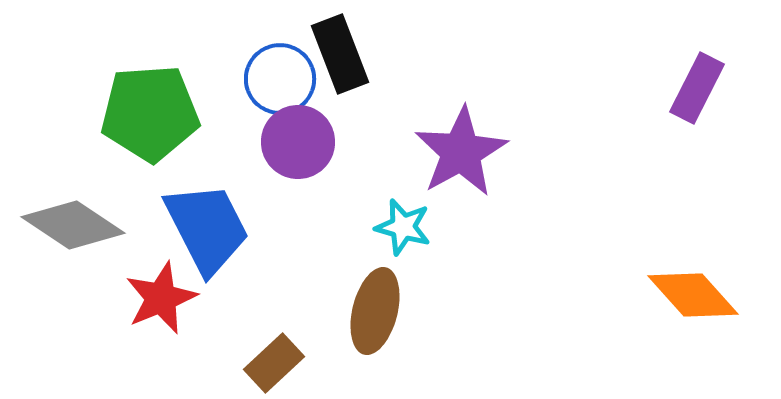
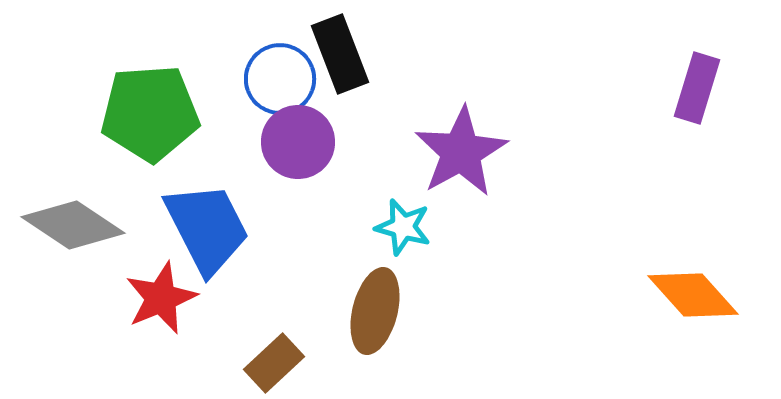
purple rectangle: rotated 10 degrees counterclockwise
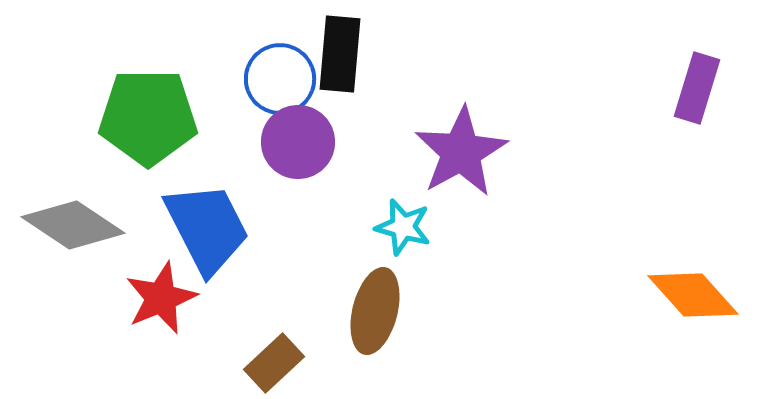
black rectangle: rotated 26 degrees clockwise
green pentagon: moved 2 px left, 4 px down; rotated 4 degrees clockwise
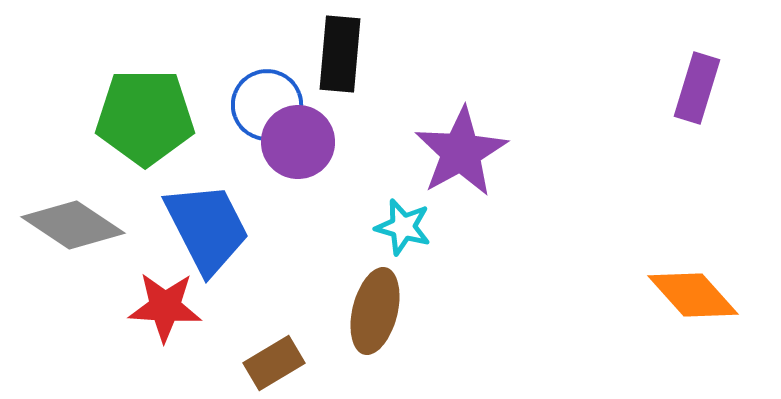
blue circle: moved 13 px left, 26 px down
green pentagon: moved 3 px left
red star: moved 4 px right, 9 px down; rotated 26 degrees clockwise
brown rectangle: rotated 12 degrees clockwise
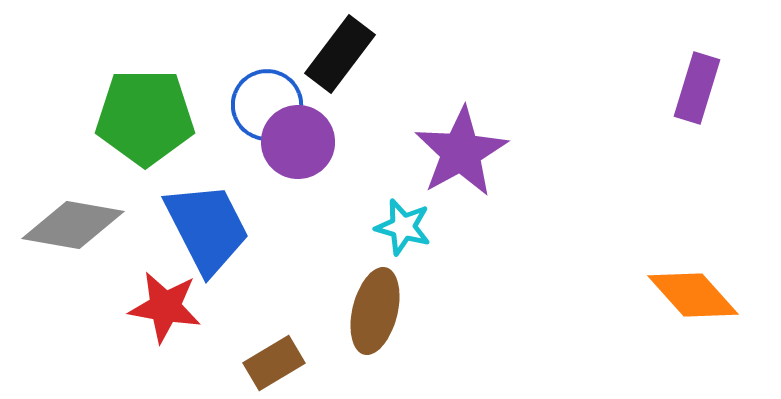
black rectangle: rotated 32 degrees clockwise
gray diamond: rotated 24 degrees counterclockwise
red star: rotated 6 degrees clockwise
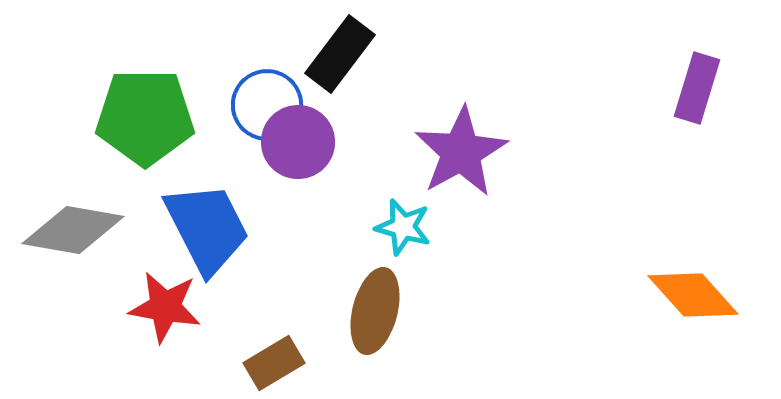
gray diamond: moved 5 px down
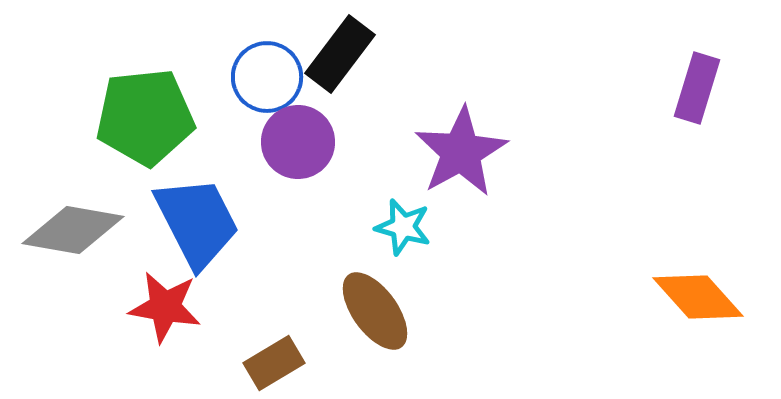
blue circle: moved 28 px up
green pentagon: rotated 6 degrees counterclockwise
blue trapezoid: moved 10 px left, 6 px up
orange diamond: moved 5 px right, 2 px down
brown ellipse: rotated 50 degrees counterclockwise
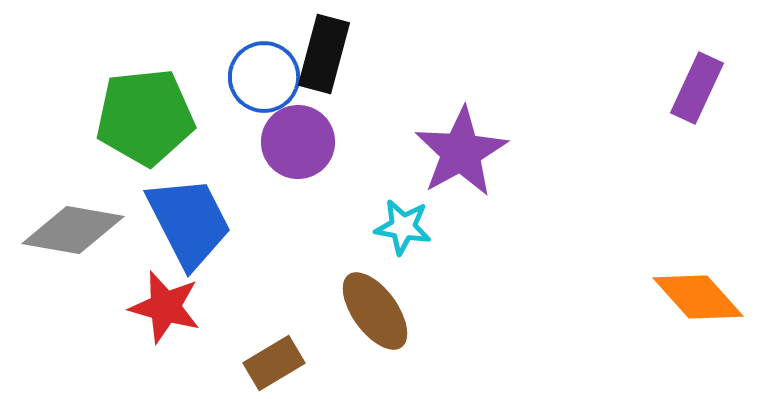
black rectangle: moved 16 px left; rotated 22 degrees counterclockwise
blue circle: moved 3 px left
purple rectangle: rotated 8 degrees clockwise
blue trapezoid: moved 8 px left
cyan star: rotated 6 degrees counterclockwise
red star: rotated 6 degrees clockwise
